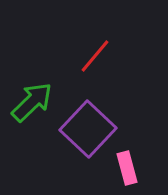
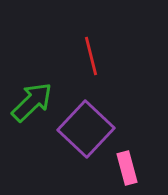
red line: moved 4 px left; rotated 54 degrees counterclockwise
purple square: moved 2 px left
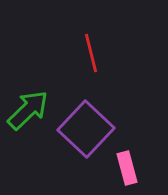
red line: moved 3 px up
green arrow: moved 4 px left, 8 px down
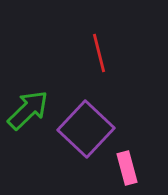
red line: moved 8 px right
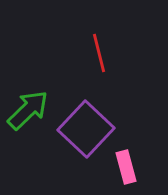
pink rectangle: moved 1 px left, 1 px up
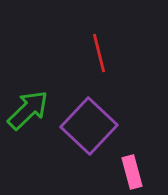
purple square: moved 3 px right, 3 px up
pink rectangle: moved 6 px right, 5 px down
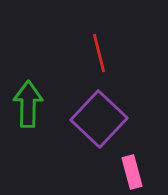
green arrow: moved 6 px up; rotated 45 degrees counterclockwise
purple square: moved 10 px right, 7 px up
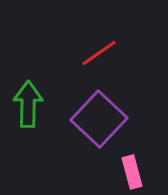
red line: rotated 69 degrees clockwise
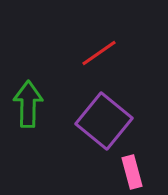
purple square: moved 5 px right, 2 px down; rotated 4 degrees counterclockwise
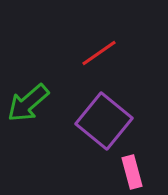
green arrow: moved 1 px up; rotated 132 degrees counterclockwise
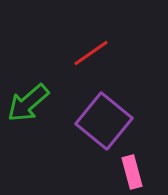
red line: moved 8 px left
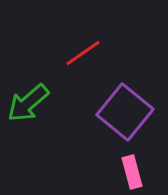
red line: moved 8 px left
purple square: moved 21 px right, 9 px up
